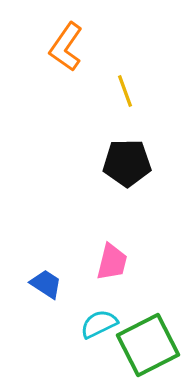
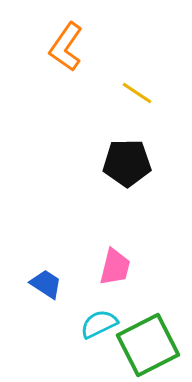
yellow line: moved 12 px right, 2 px down; rotated 36 degrees counterclockwise
pink trapezoid: moved 3 px right, 5 px down
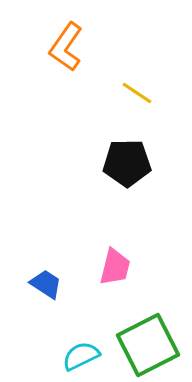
cyan semicircle: moved 18 px left, 32 px down
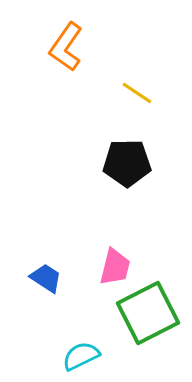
blue trapezoid: moved 6 px up
green square: moved 32 px up
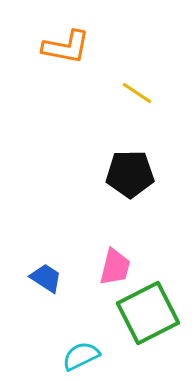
orange L-shape: rotated 114 degrees counterclockwise
black pentagon: moved 3 px right, 11 px down
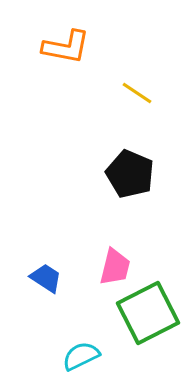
black pentagon: rotated 24 degrees clockwise
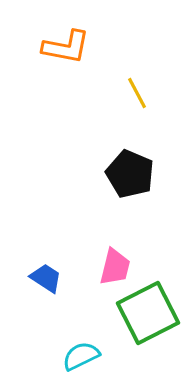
yellow line: rotated 28 degrees clockwise
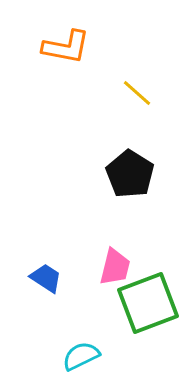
yellow line: rotated 20 degrees counterclockwise
black pentagon: rotated 9 degrees clockwise
green square: moved 10 px up; rotated 6 degrees clockwise
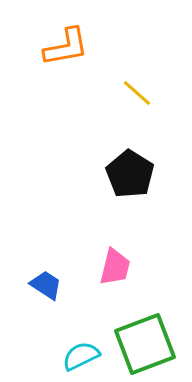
orange L-shape: rotated 21 degrees counterclockwise
blue trapezoid: moved 7 px down
green square: moved 3 px left, 41 px down
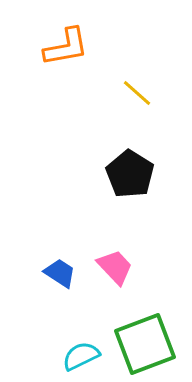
pink trapezoid: rotated 57 degrees counterclockwise
blue trapezoid: moved 14 px right, 12 px up
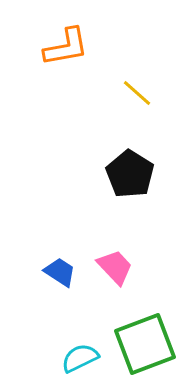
blue trapezoid: moved 1 px up
cyan semicircle: moved 1 px left, 2 px down
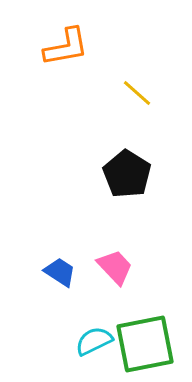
black pentagon: moved 3 px left
green square: rotated 10 degrees clockwise
cyan semicircle: moved 14 px right, 17 px up
